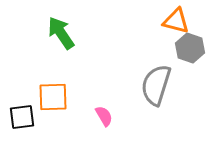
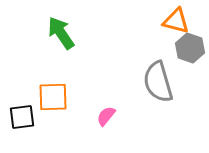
gray semicircle: moved 2 px right, 3 px up; rotated 33 degrees counterclockwise
pink semicircle: moved 2 px right; rotated 110 degrees counterclockwise
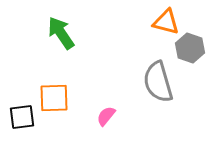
orange triangle: moved 10 px left, 1 px down
orange square: moved 1 px right, 1 px down
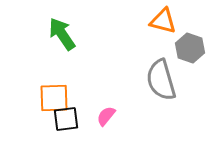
orange triangle: moved 3 px left, 1 px up
green arrow: moved 1 px right, 1 px down
gray semicircle: moved 3 px right, 2 px up
black square: moved 44 px right, 2 px down
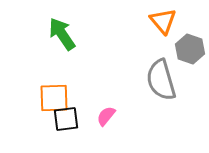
orange triangle: rotated 36 degrees clockwise
gray hexagon: moved 1 px down
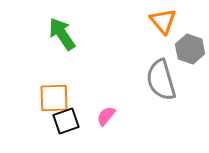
black square: moved 2 px down; rotated 12 degrees counterclockwise
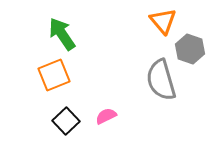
orange square: moved 23 px up; rotated 20 degrees counterclockwise
pink semicircle: rotated 25 degrees clockwise
black square: rotated 24 degrees counterclockwise
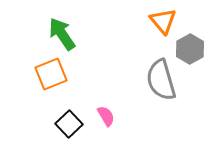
gray hexagon: rotated 12 degrees clockwise
orange square: moved 3 px left, 1 px up
pink semicircle: rotated 85 degrees clockwise
black square: moved 3 px right, 3 px down
